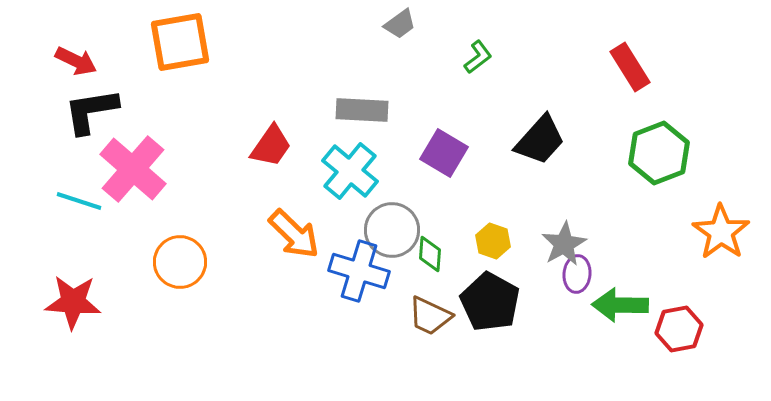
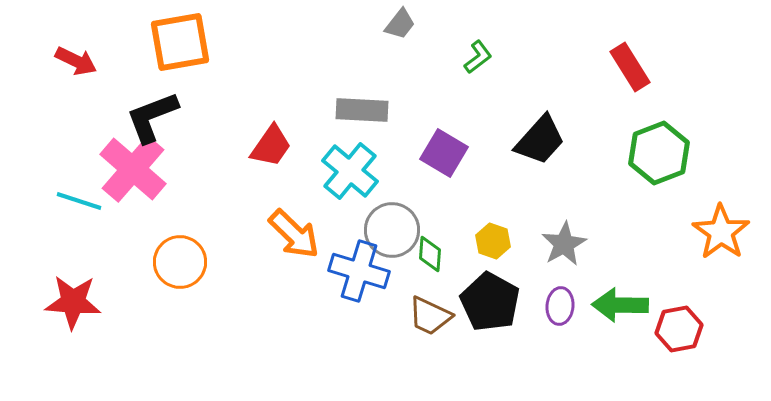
gray trapezoid: rotated 16 degrees counterclockwise
black L-shape: moved 61 px right, 6 px down; rotated 12 degrees counterclockwise
purple ellipse: moved 17 px left, 32 px down
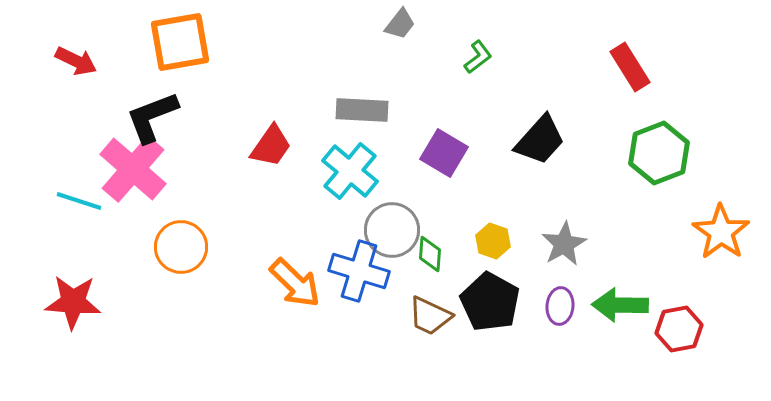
orange arrow: moved 1 px right, 49 px down
orange circle: moved 1 px right, 15 px up
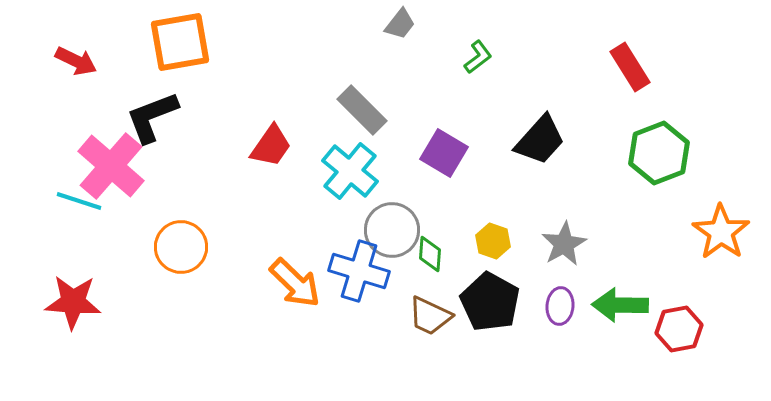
gray rectangle: rotated 42 degrees clockwise
pink cross: moved 22 px left, 3 px up
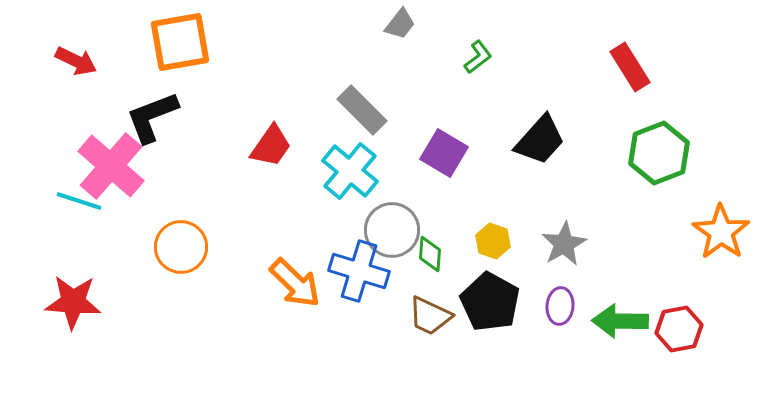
green arrow: moved 16 px down
